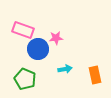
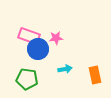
pink rectangle: moved 6 px right, 6 px down
green pentagon: moved 2 px right; rotated 15 degrees counterclockwise
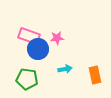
pink star: moved 1 px right
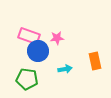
blue circle: moved 2 px down
orange rectangle: moved 14 px up
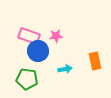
pink star: moved 1 px left, 2 px up
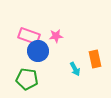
orange rectangle: moved 2 px up
cyan arrow: moved 10 px right; rotated 72 degrees clockwise
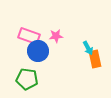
cyan arrow: moved 13 px right, 21 px up
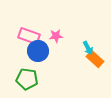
orange rectangle: rotated 36 degrees counterclockwise
